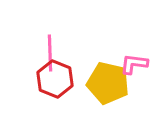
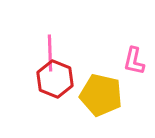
pink L-shape: moved 3 px up; rotated 84 degrees counterclockwise
yellow pentagon: moved 7 px left, 12 px down
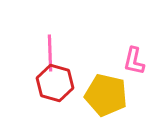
red hexagon: moved 4 px down; rotated 6 degrees counterclockwise
yellow pentagon: moved 5 px right
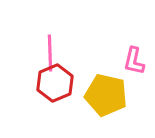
red hexagon: rotated 21 degrees clockwise
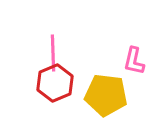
pink line: moved 3 px right
yellow pentagon: rotated 6 degrees counterclockwise
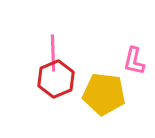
red hexagon: moved 1 px right, 4 px up
yellow pentagon: moved 2 px left, 1 px up
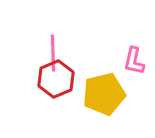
yellow pentagon: rotated 21 degrees counterclockwise
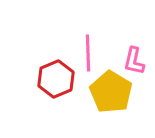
pink line: moved 35 px right
yellow pentagon: moved 7 px right, 2 px up; rotated 27 degrees counterclockwise
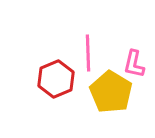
pink L-shape: moved 3 px down
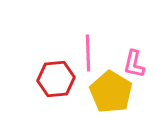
red hexagon: rotated 18 degrees clockwise
